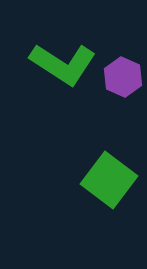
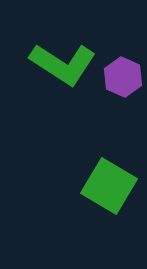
green square: moved 6 px down; rotated 6 degrees counterclockwise
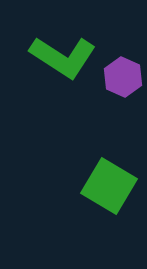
green L-shape: moved 7 px up
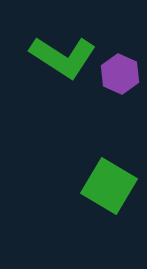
purple hexagon: moved 3 px left, 3 px up
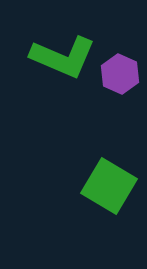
green L-shape: rotated 10 degrees counterclockwise
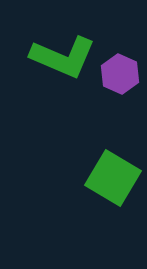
green square: moved 4 px right, 8 px up
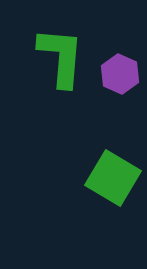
green L-shape: moved 2 px left; rotated 108 degrees counterclockwise
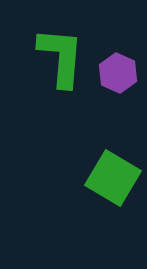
purple hexagon: moved 2 px left, 1 px up
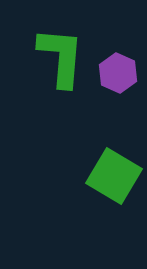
green square: moved 1 px right, 2 px up
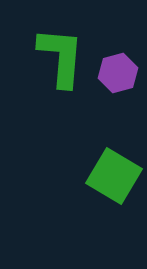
purple hexagon: rotated 21 degrees clockwise
